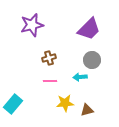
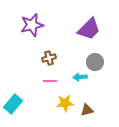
gray circle: moved 3 px right, 2 px down
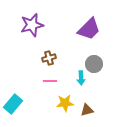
gray circle: moved 1 px left, 2 px down
cyan arrow: moved 1 px right, 1 px down; rotated 88 degrees counterclockwise
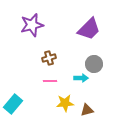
cyan arrow: rotated 88 degrees counterclockwise
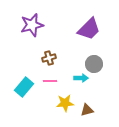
cyan rectangle: moved 11 px right, 17 px up
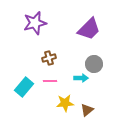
purple star: moved 3 px right, 2 px up
brown triangle: rotated 24 degrees counterclockwise
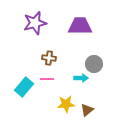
purple trapezoid: moved 9 px left, 3 px up; rotated 135 degrees counterclockwise
brown cross: rotated 24 degrees clockwise
pink line: moved 3 px left, 2 px up
yellow star: moved 1 px right, 1 px down
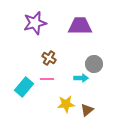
brown cross: rotated 24 degrees clockwise
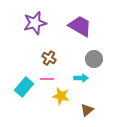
purple trapezoid: rotated 30 degrees clockwise
gray circle: moved 5 px up
yellow star: moved 5 px left, 8 px up; rotated 18 degrees clockwise
